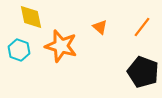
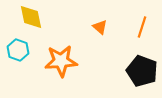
orange line: rotated 20 degrees counterclockwise
orange star: moved 15 px down; rotated 20 degrees counterclockwise
cyan hexagon: moved 1 px left
black pentagon: moved 1 px left, 1 px up
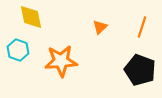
orange triangle: rotated 35 degrees clockwise
black pentagon: moved 2 px left, 1 px up
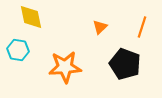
cyan hexagon: rotated 10 degrees counterclockwise
orange star: moved 4 px right, 6 px down
black pentagon: moved 15 px left, 6 px up
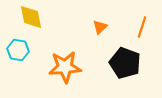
black pentagon: moved 1 px up
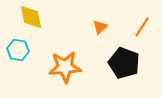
orange line: rotated 15 degrees clockwise
black pentagon: moved 1 px left
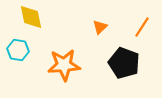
orange star: moved 1 px left, 2 px up
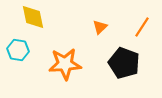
yellow diamond: moved 2 px right
orange star: moved 1 px right, 1 px up
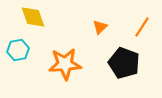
yellow diamond: rotated 8 degrees counterclockwise
cyan hexagon: rotated 20 degrees counterclockwise
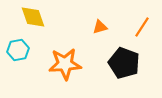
orange triangle: rotated 28 degrees clockwise
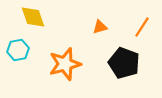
orange star: rotated 12 degrees counterclockwise
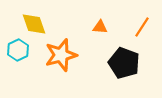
yellow diamond: moved 1 px right, 7 px down
orange triangle: rotated 21 degrees clockwise
cyan hexagon: rotated 15 degrees counterclockwise
orange star: moved 4 px left, 9 px up
